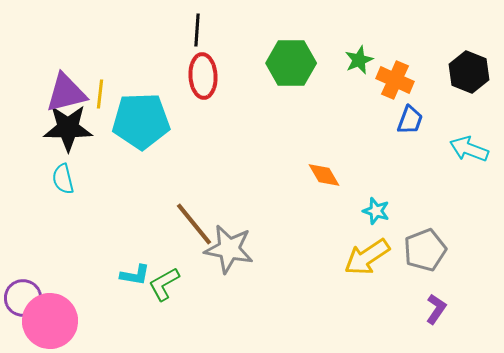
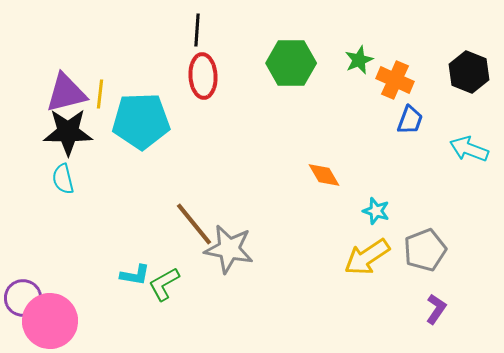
black star: moved 4 px down
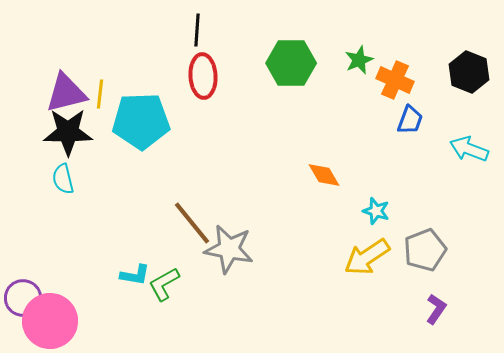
brown line: moved 2 px left, 1 px up
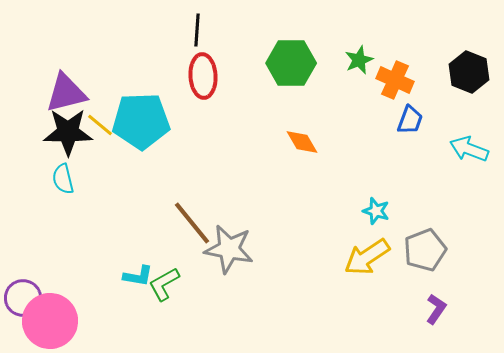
yellow line: moved 31 px down; rotated 56 degrees counterclockwise
orange diamond: moved 22 px left, 33 px up
cyan L-shape: moved 3 px right, 1 px down
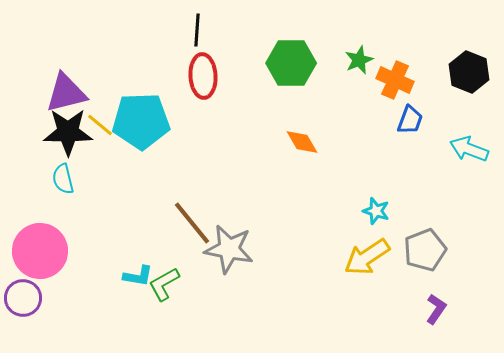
pink circle: moved 10 px left, 70 px up
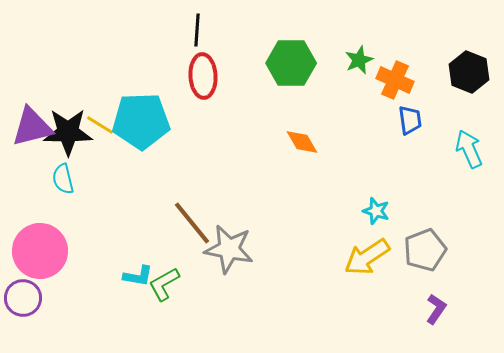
purple triangle: moved 34 px left, 34 px down
blue trapezoid: rotated 28 degrees counterclockwise
yellow line: rotated 8 degrees counterclockwise
cyan arrow: rotated 45 degrees clockwise
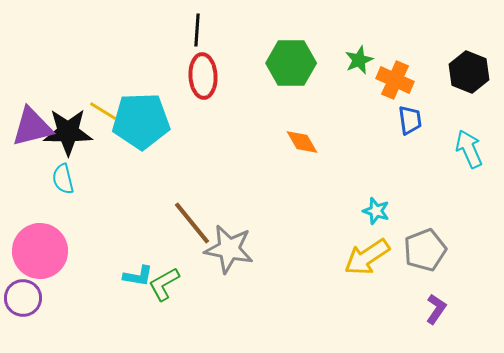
yellow line: moved 3 px right, 14 px up
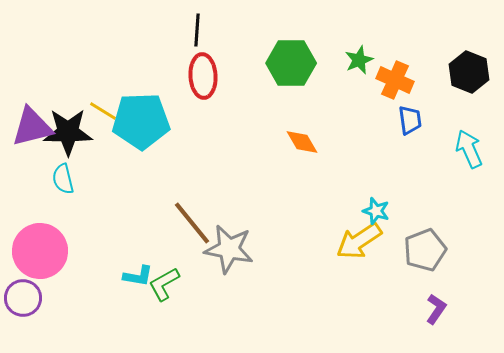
yellow arrow: moved 8 px left, 16 px up
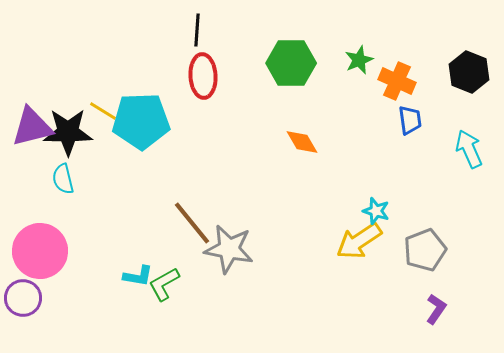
orange cross: moved 2 px right, 1 px down
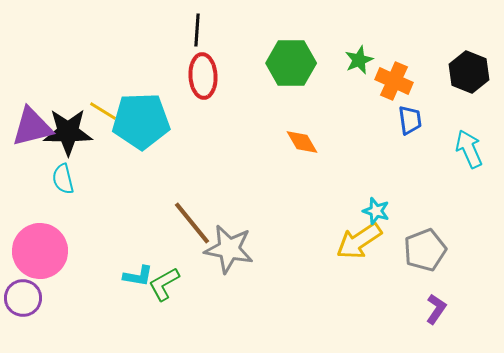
orange cross: moved 3 px left
